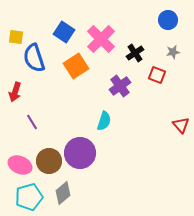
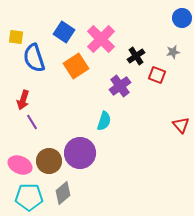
blue circle: moved 14 px right, 2 px up
black cross: moved 1 px right, 3 px down
red arrow: moved 8 px right, 8 px down
cyan pentagon: rotated 16 degrees clockwise
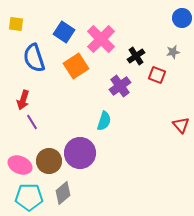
yellow square: moved 13 px up
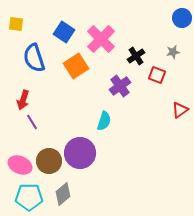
red triangle: moved 1 px left, 15 px up; rotated 36 degrees clockwise
gray diamond: moved 1 px down
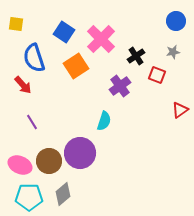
blue circle: moved 6 px left, 3 px down
red arrow: moved 15 px up; rotated 60 degrees counterclockwise
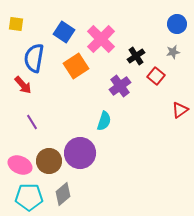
blue circle: moved 1 px right, 3 px down
blue semicircle: rotated 28 degrees clockwise
red square: moved 1 px left, 1 px down; rotated 18 degrees clockwise
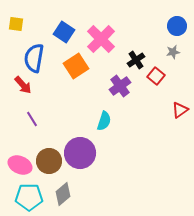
blue circle: moved 2 px down
black cross: moved 4 px down
purple line: moved 3 px up
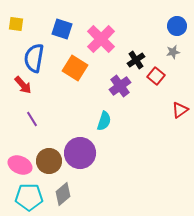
blue square: moved 2 px left, 3 px up; rotated 15 degrees counterclockwise
orange square: moved 1 px left, 2 px down; rotated 25 degrees counterclockwise
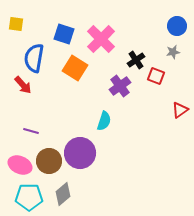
blue square: moved 2 px right, 5 px down
red square: rotated 18 degrees counterclockwise
purple line: moved 1 px left, 12 px down; rotated 42 degrees counterclockwise
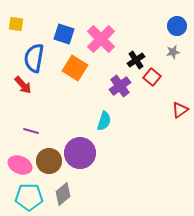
red square: moved 4 px left, 1 px down; rotated 18 degrees clockwise
